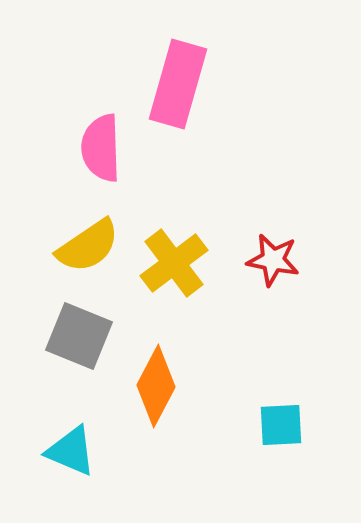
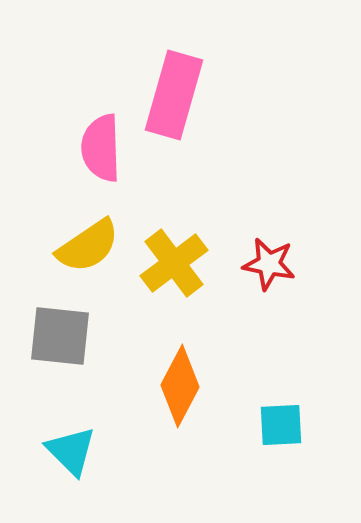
pink rectangle: moved 4 px left, 11 px down
red star: moved 4 px left, 4 px down
gray square: moved 19 px left; rotated 16 degrees counterclockwise
orange diamond: moved 24 px right
cyan triangle: rotated 22 degrees clockwise
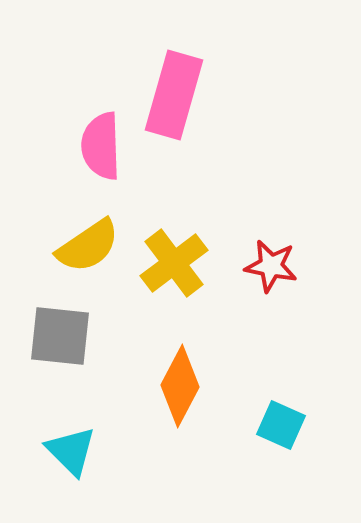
pink semicircle: moved 2 px up
red star: moved 2 px right, 2 px down
cyan square: rotated 27 degrees clockwise
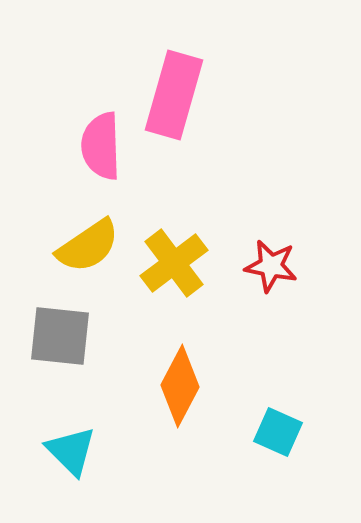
cyan square: moved 3 px left, 7 px down
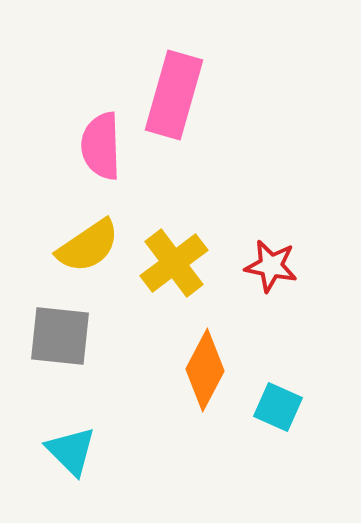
orange diamond: moved 25 px right, 16 px up
cyan square: moved 25 px up
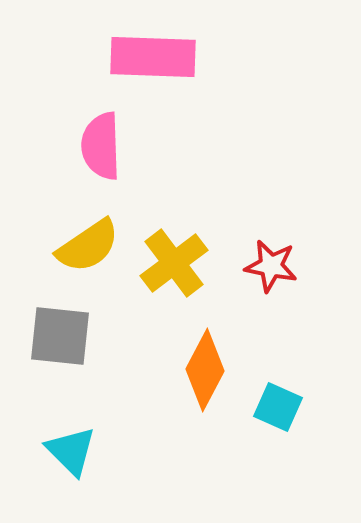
pink rectangle: moved 21 px left, 38 px up; rotated 76 degrees clockwise
